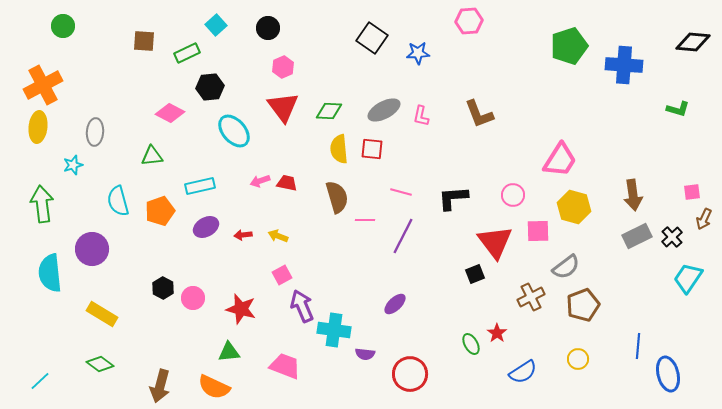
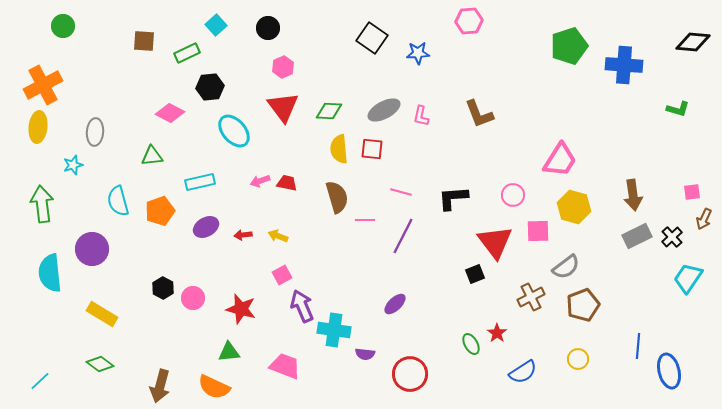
cyan rectangle at (200, 186): moved 4 px up
blue ellipse at (668, 374): moved 1 px right, 3 px up
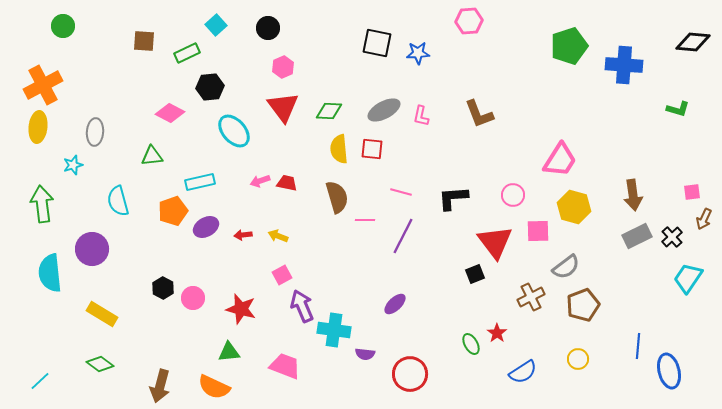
black square at (372, 38): moved 5 px right, 5 px down; rotated 24 degrees counterclockwise
orange pentagon at (160, 211): moved 13 px right
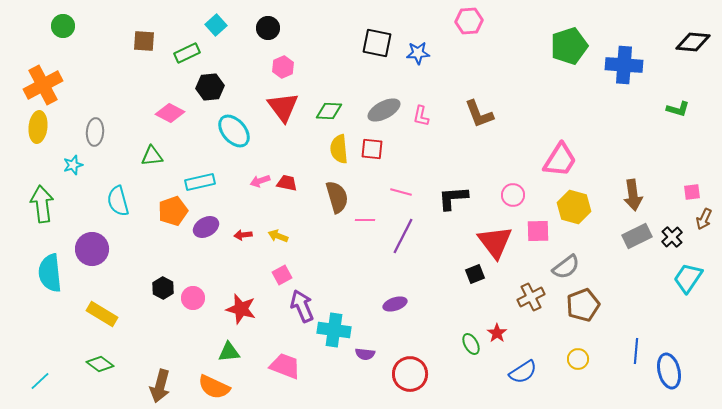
purple ellipse at (395, 304): rotated 25 degrees clockwise
blue line at (638, 346): moved 2 px left, 5 px down
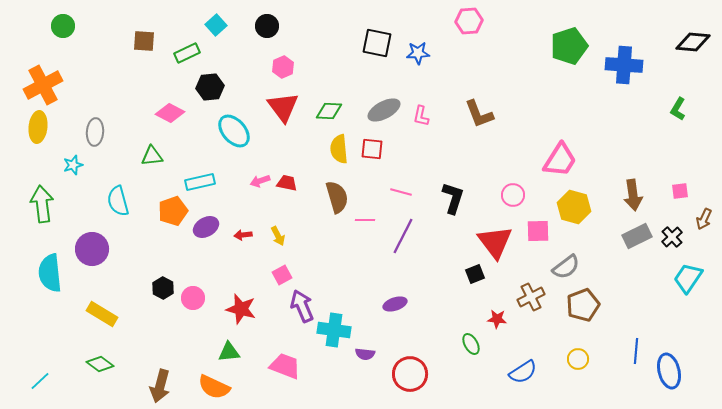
black circle at (268, 28): moved 1 px left, 2 px up
green L-shape at (678, 109): rotated 105 degrees clockwise
pink square at (692, 192): moved 12 px left, 1 px up
black L-shape at (453, 198): rotated 112 degrees clockwise
yellow arrow at (278, 236): rotated 138 degrees counterclockwise
red star at (497, 333): moved 14 px up; rotated 30 degrees counterclockwise
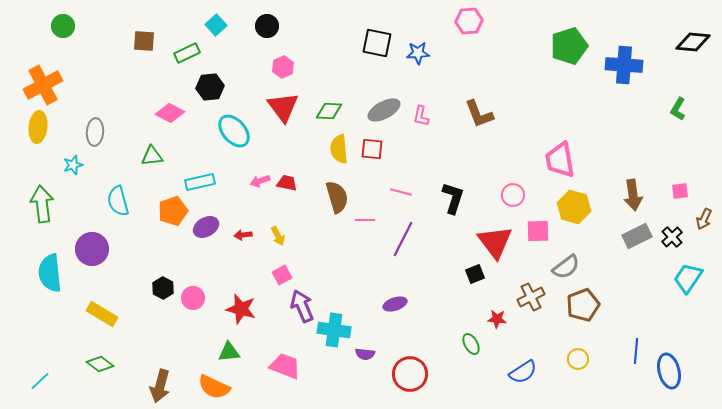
pink trapezoid at (560, 160): rotated 138 degrees clockwise
purple line at (403, 236): moved 3 px down
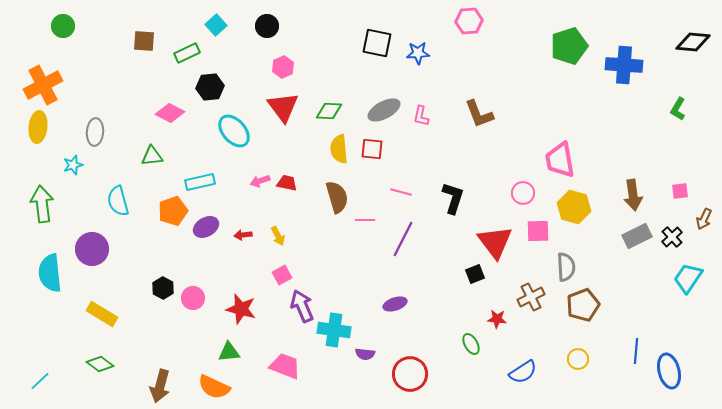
pink circle at (513, 195): moved 10 px right, 2 px up
gray semicircle at (566, 267): rotated 56 degrees counterclockwise
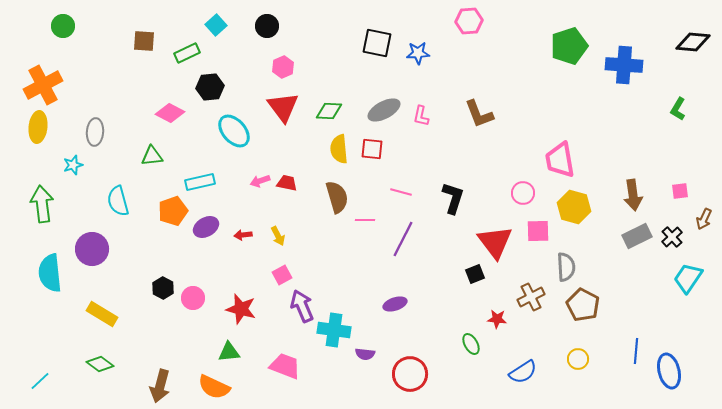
brown pentagon at (583, 305): rotated 24 degrees counterclockwise
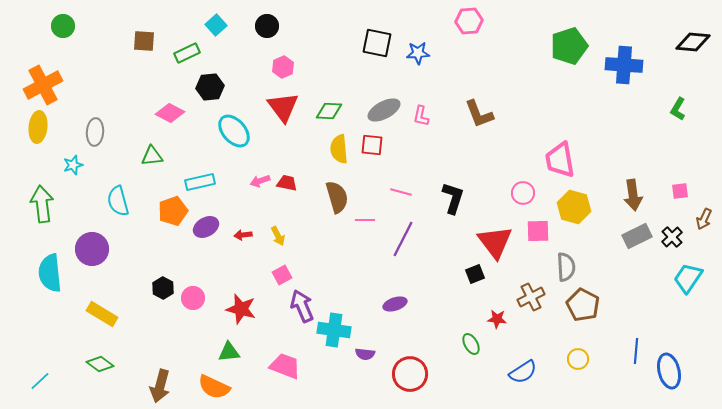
red square at (372, 149): moved 4 px up
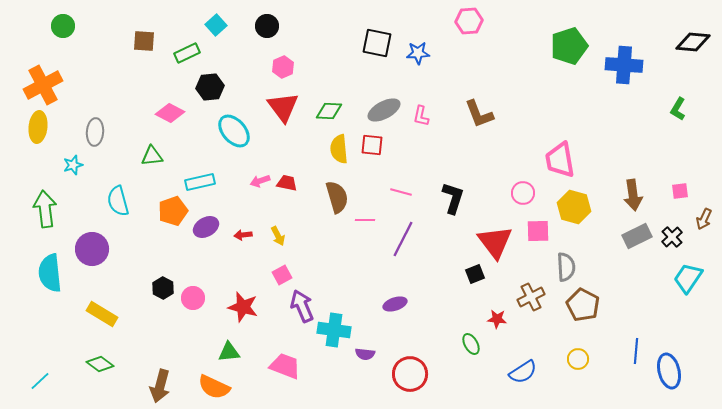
green arrow at (42, 204): moved 3 px right, 5 px down
red star at (241, 309): moved 2 px right, 2 px up
